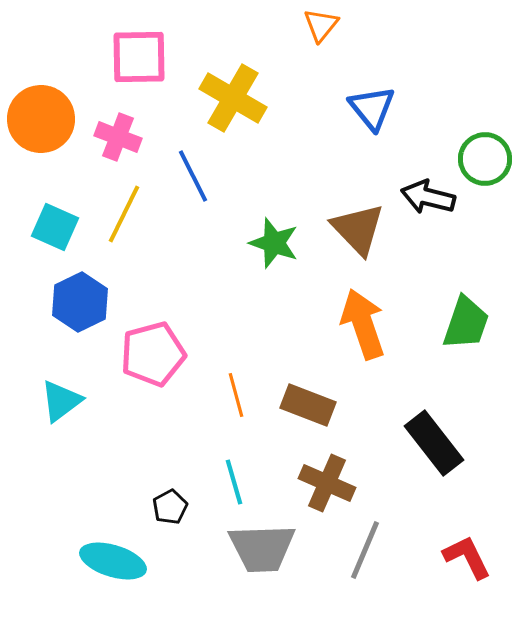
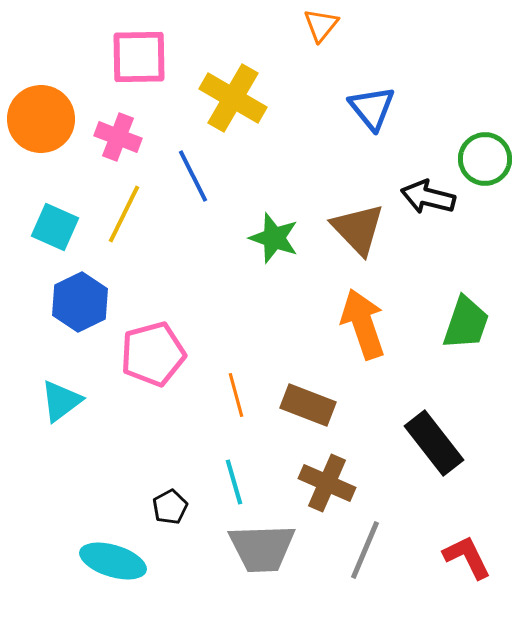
green star: moved 5 px up
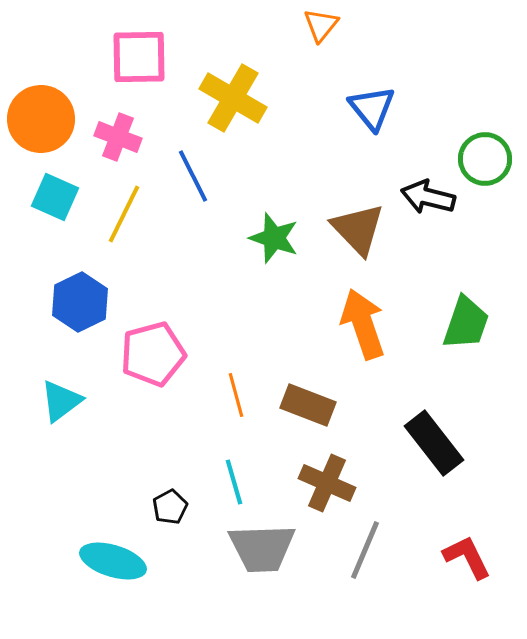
cyan square: moved 30 px up
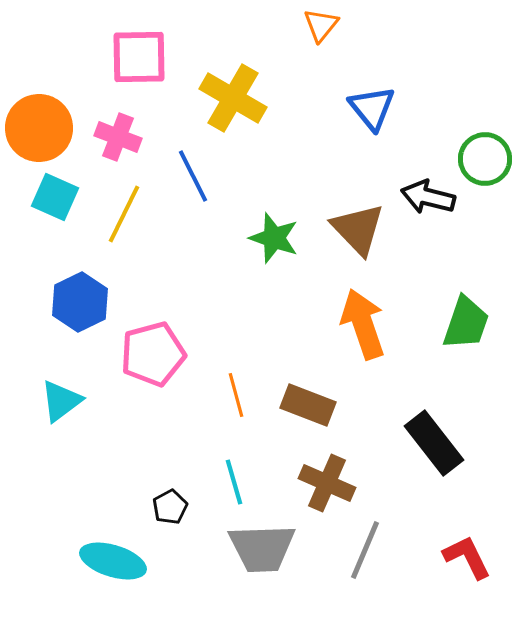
orange circle: moved 2 px left, 9 px down
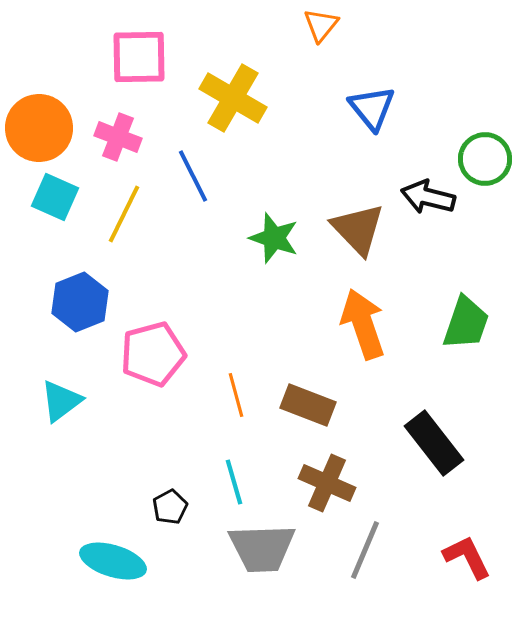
blue hexagon: rotated 4 degrees clockwise
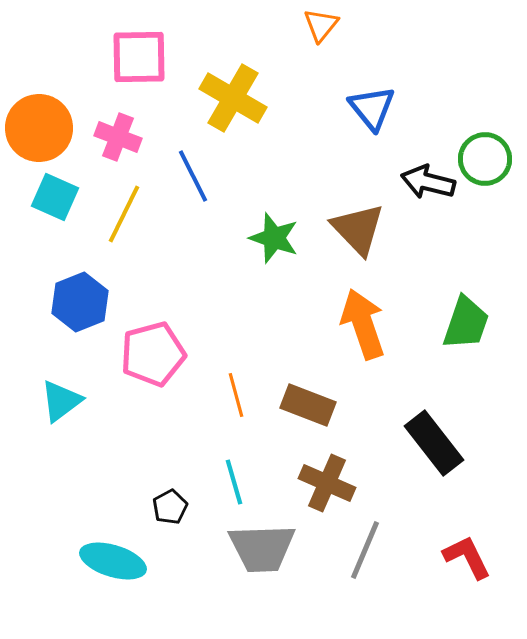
black arrow: moved 15 px up
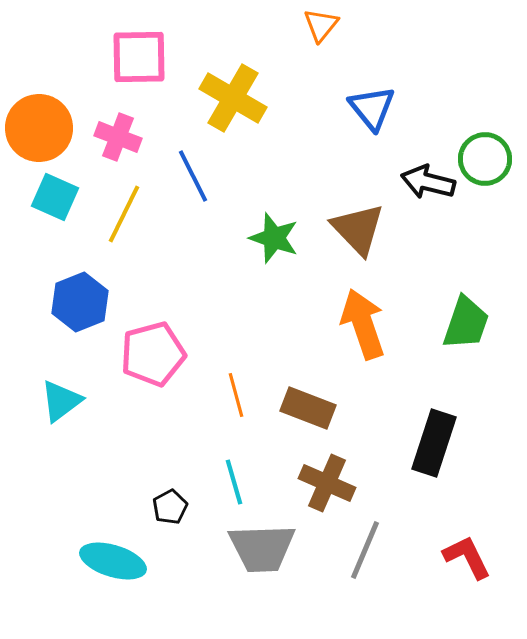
brown rectangle: moved 3 px down
black rectangle: rotated 56 degrees clockwise
